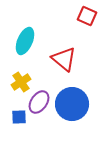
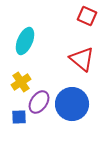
red triangle: moved 18 px right
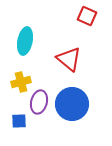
cyan ellipse: rotated 12 degrees counterclockwise
red triangle: moved 13 px left
yellow cross: rotated 18 degrees clockwise
purple ellipse: rotated 20 degrees counterclockwise
blue square: moved 4 px down
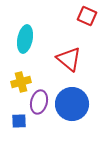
cyan ellipse: moved 2 px up
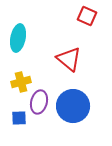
cyan ellipse: moved 7 px left, 1 px up
blue circle: moved 1 px right, 2 px down
blue square: moved 3 px up
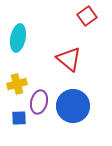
red square: rotated 30 degrees clockwise
yellow cross: moved 4 px left, 2 px down
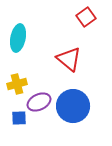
red square: moved 1 px left, 1 px down
purple ellipse: rotated 50 degrees clockwise
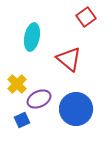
cyan ellipse: moved 14 px right, 1 px up
yellow cross: rotated 30 degrees counterclockwise
purple ellipse: moved 3 px up
blue circle: moved 3 px right, 3 px down
blue square: moved 3 px right, 2 px down; rotated 21 degrees counterclockwise
